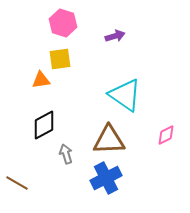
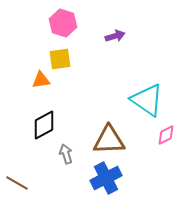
cyan triangle: moved 22 px right, 5 px down
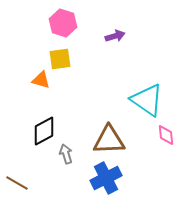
orange triangle: rotated 24 degrees clockwise
black diamond: moved 6 px down
pink diamond: rotated 70 degrees counterclockwise
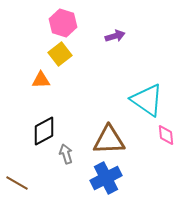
yellow square: moved 5 px up; rotated 30 degrees counterclockwise
orange triangle: rotated 18 degrees counterclockwise
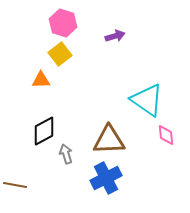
brown line: moved 2 px left, 2 px down; rotated 20 degrees counterclockwise
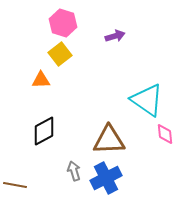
pink diamond: moved 1 px left, 1 px up
gray arrow: moved 8 px right, 17 px down
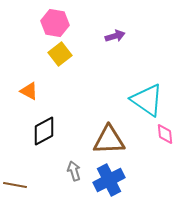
pink hexagon: moved 8 px left; rotated 8 degrees counterclockwise
orange triangle: moved 12 px left, 11 px down; rotated 30 degrees clockwise
blue cross: moved 3 px right, 2 px down
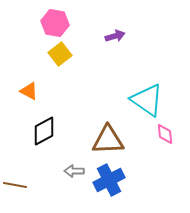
brown triangle: moved 1 px left
gray arrow: rotated 72 degrees counterclockwise
